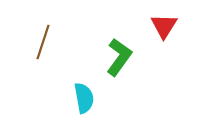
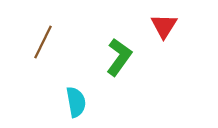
brown line: rotated 8 degrees clockwise
cyan semicircle: moved 8 px left, 4 px down
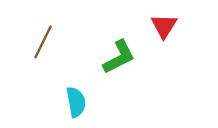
green L-shape: rotated 27 degrees clockwise
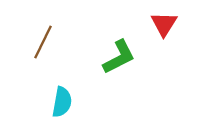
red triangle: moved 2 px up
cyan semicircle: moved 14 px left; rotated 20 degrees clockwise
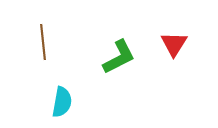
red triangle: moved 10 px right, 20 px down
brown line: rotated 32 degrees counterclockwise
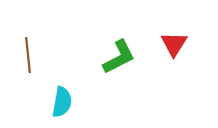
brown line: moved 15 px left, 13 px down
